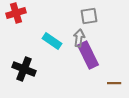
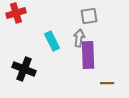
cyan rectangle: rotated 30 degrees clockwise
purple rectangle: rotated 24 degrees clockwise
brown line: moved 7 px left
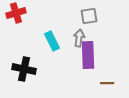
black cross: rotated 10 degrees counterclockwise
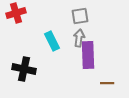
gray square: moved 9 px left
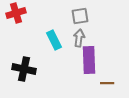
cyan rectangle: moved 2 px right, 1 px up
purple rectangle: moved 1 px right, 5 px down
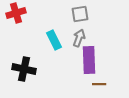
gray square: moved 2 px up
gray arrow: rotated 12 degrees clockwise
brown line: moved 8 px left, 1 px down
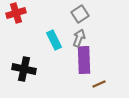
gray square: rotated 24 degrees counterclockwise
purple rectangle: moved 5 px left
brown line: rotated 24 degrees counterclockwise
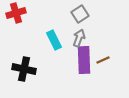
brown line: moved 4 px right, 24 px up
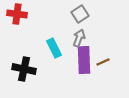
red cross: moved 1 px right, 1 px down; rotated 24 degrees clockwise
cyan rectangle: moved 8 px down
brown line: moved 2 px down
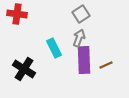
gray square: moved 1 px right
brown line: moved 3 px right, 3 px down
black cross: rotated 20 degrees clockwise
